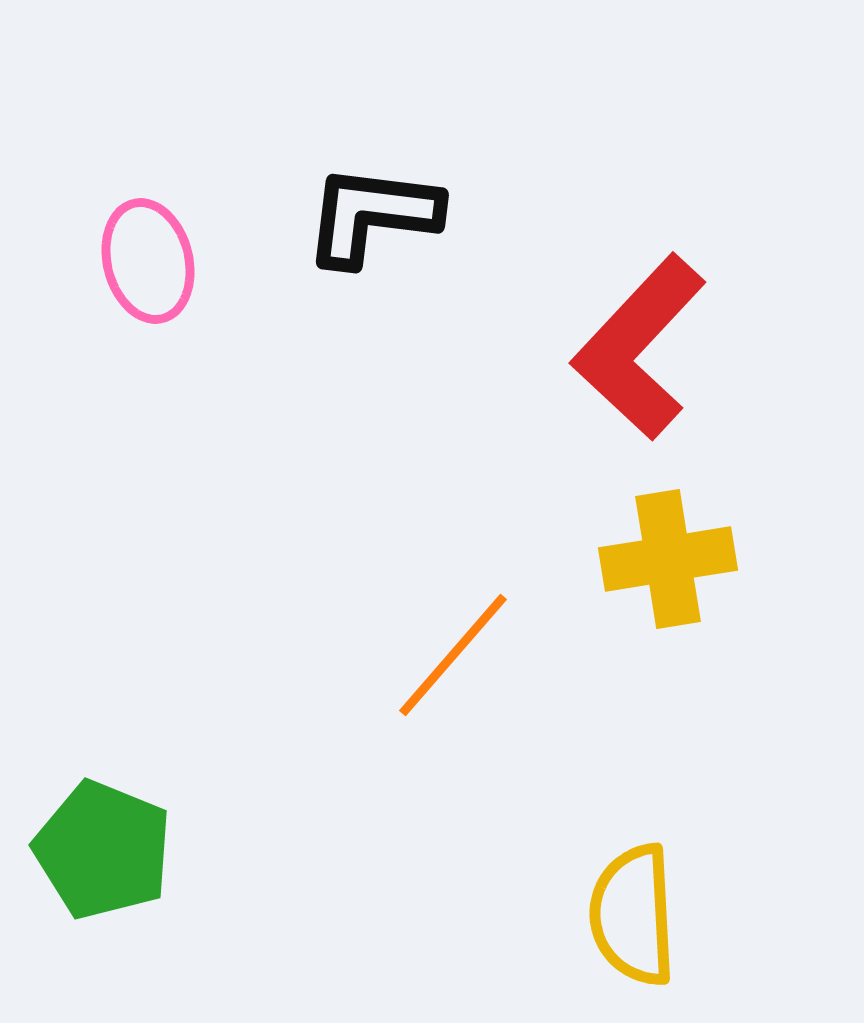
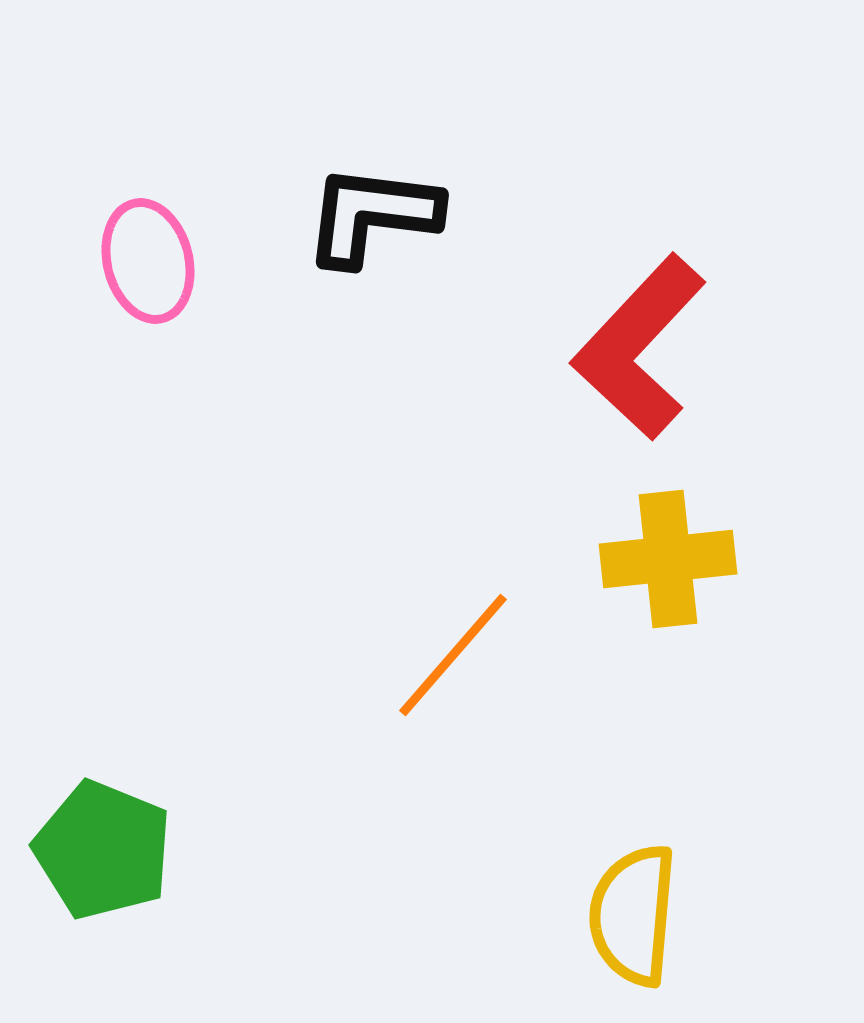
yellow cross: rotated 3 degrees clockwise
yellow semicircle: rotated 8 degrees clockwise
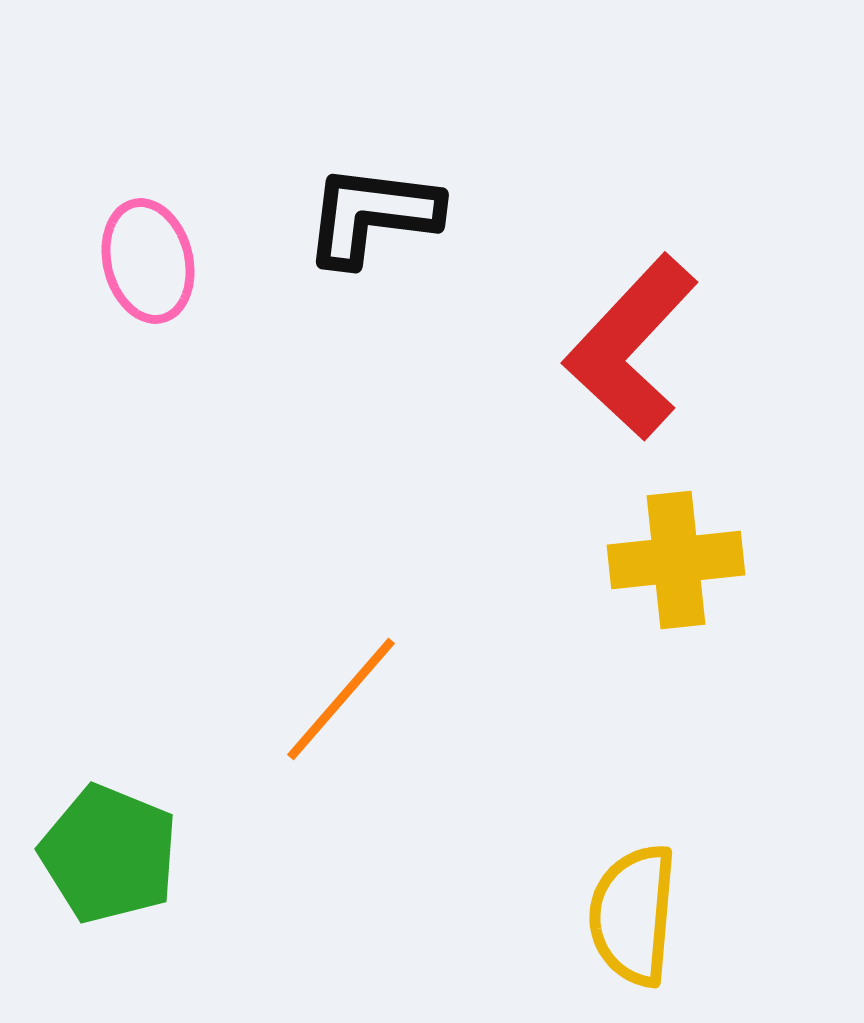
red L-shape: moved 8 px left
yellow cross: moved 8 px right, 1 px down
orange line: moved 112 px left, 44 px down
green pentagon: moved 6 px right, 4 px down
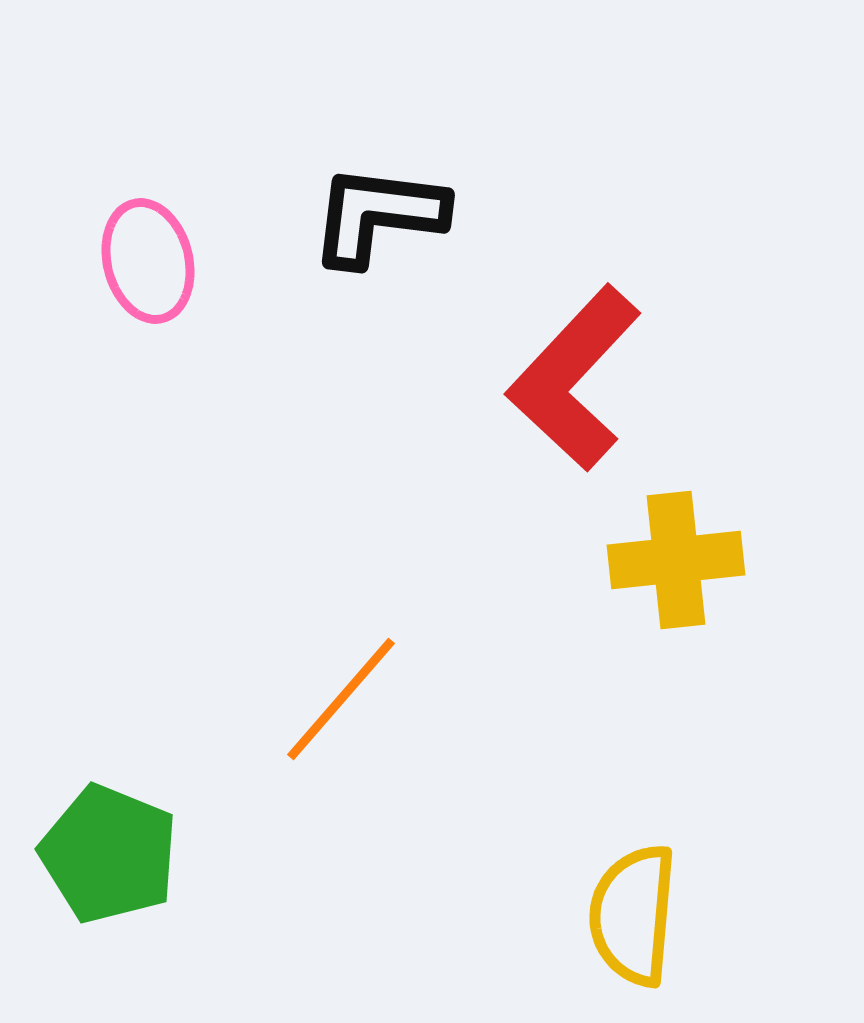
black L-shape: moved 6 px right
red L-shape: moved 57 px left, 31 px down
